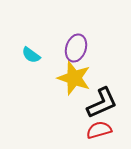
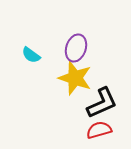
yellow star: moved 1 px right
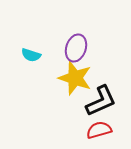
cyan semicircle: rotated 18 degrees counterclockwise
black L-shape: moved 1 px left, 2 px up
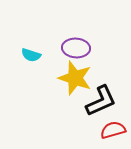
purple ellipse: rotated 76 degrees clockwise
red semicircle: moved 14 px right
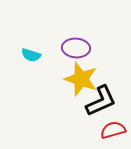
yellow star: moved 6 px right, 1 px down
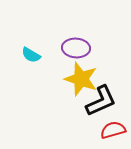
cyan semicircle: rotated 12 degrees clockwise
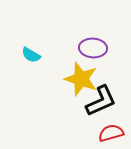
purple ellipse: moved 17 px right
red semicircle: moved 2 px left, 3 px down
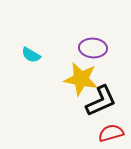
yellow star: rotated 8 degrees counterclockwise
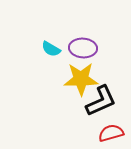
purple ellipse: moved 10 px left
cyan semicircle: moved 20 px right, 6 px up
yellow star: rotated 12 degrees counterclockwise
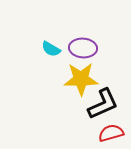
black L-shape: moved 2 px right, 3 px down
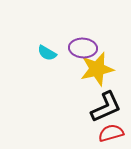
cyan semicircle: moved 4 px left, 4 px down
yellow star: moved 16 px right, 10 px up; rotated 12 degrees counterclockwise
black L-shape: moved 3 px right, 3 px down
